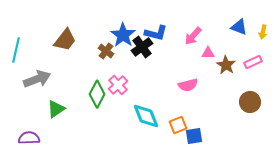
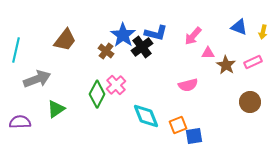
pink cross: moved 2 px left
purple semicircle: moved 9 px left, 16 px up
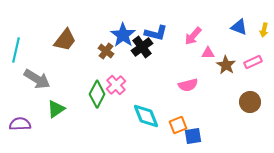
yellow arrow: moved 1 px right, 2 px up
gray arrow: rotated 52 degrees clockwise
purple semicircle: moved 2 px down
blue square: moved 1 px left
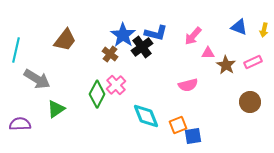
brown cross: moved 4 px right, 3 px down
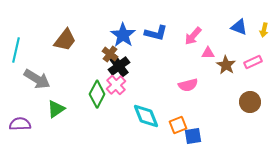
black cross: moved 23 px left, 19 px down
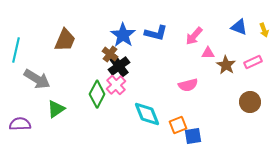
yellow arrow: rotated 32 degrees counterclockwise
pink arrow: moved 1 px right
brown trapezoid: rotated 15 degrees counterclockwise
cyan diamond: moved 1 px right, 2 px up
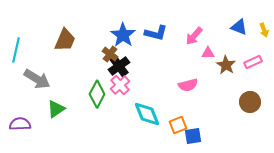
pink cross: moved 4 px right
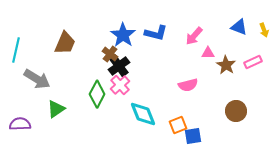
brown trapezoid: moved 3 px down
brown circle: moved 14 px left, 9 px down
cyan diamond: moved 4 px left
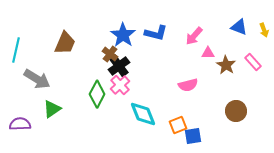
pink rectangle: rotated 72 degrees clockwise
green triangle: moved 4 px left
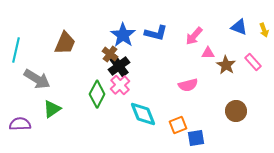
blue square: moved 3 px right, 2 px down
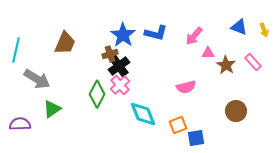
brown cross: rotated 35 degrees clockwise
pink semicircle: moved 2 px left, 2 px down
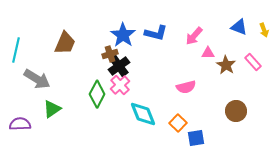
orange square: moved 2 px up; rotated 24 degrees counterclockwise
